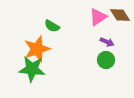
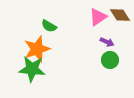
green semicircle: moved 3 px left
green circle: moved 4 px right
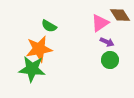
pink triangle: moved 2 px right, 6 px down
orange star: moved 2 px right; rotated 8 degrees clockwise
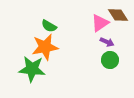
brown diamond: moved 2 px left
orange star: moved 6 px right, 2 px up
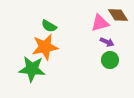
pink triangle: rotated 18 degrees clockwise
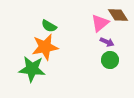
pink triangle: rotated 24 degrees counterclockwise
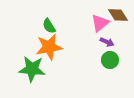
green semicircle: rotated 28 degrees clockwise
orange star: moved 4 px right
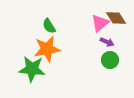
brown diamond: moved 2 px left, 3 px down
orange star: moved 2 px left, 2 px down
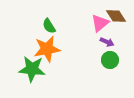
brown diamond: moved 2 px up
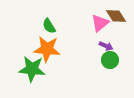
purple arrow: moved 1 px left, 4 px down
orange star: rotated 16 degrees clockwise
